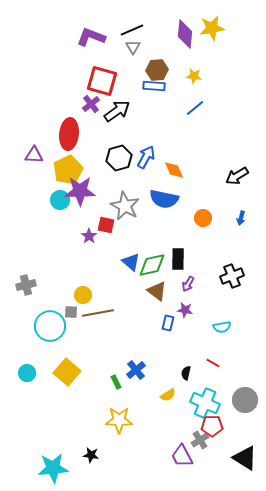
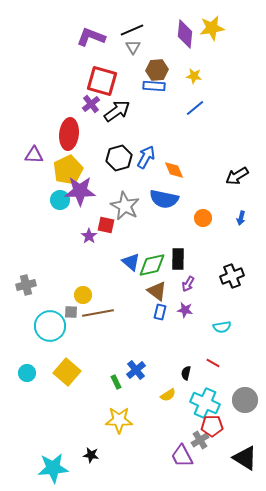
blue rectangle at (168, 323): moved 8 px left, 11 px up
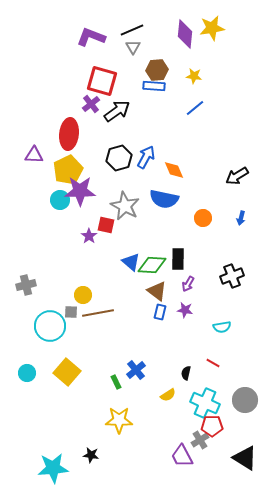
green diamond at (152, 265): rotated 16 degrees clockwise
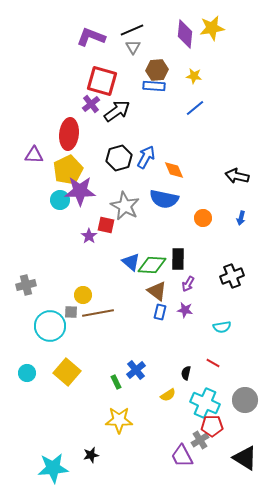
black arrow at (237, 176): rotated 45 degrees clockwise
black star at (91, 455): rotated 21 degrees counterclockwise
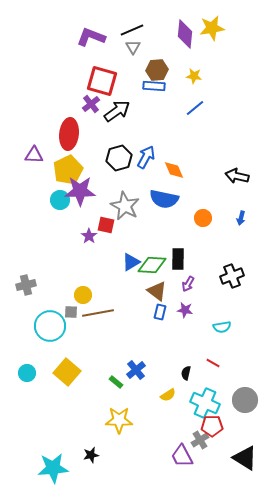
blue triangle at (131, 262): rotated 48 degrees clockwise
green rectangle at (116, 382): rotated 24 degrees counterclockwise
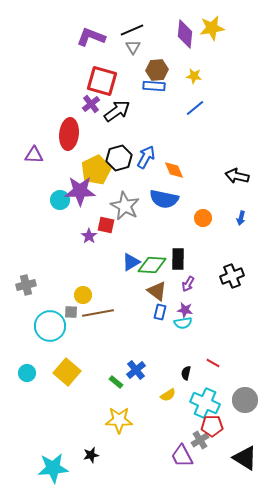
yellow pentagon at (68, 170): moved 28 px right
cyan semicircle at (222, 327): moved 39 px left, 4 px up
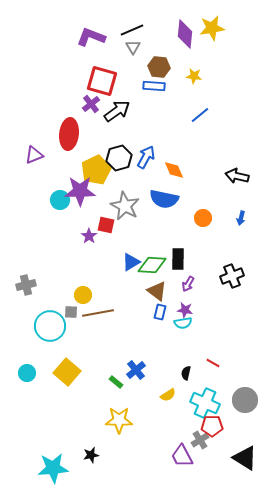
brown hexagon at (157, 70): moved 2 px right, 3 px up; rotated 10 degrees clockwise
blue line at (195, 108): moved 5 px right, 7 px down
purple triangle at (34, 155): rotated 24 degrees counterclockwise
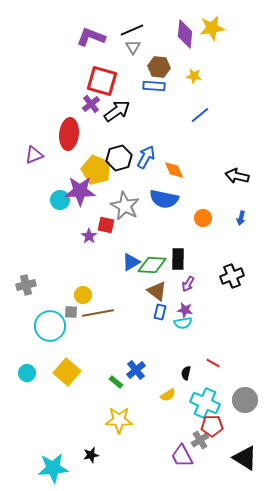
yellow pentagon at (96, 170): rotated 24 degrees counterclockwise
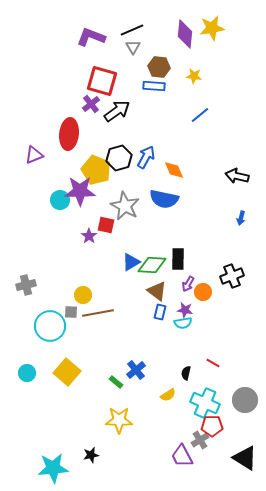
orange circle at (203, 218): moved 74 px down
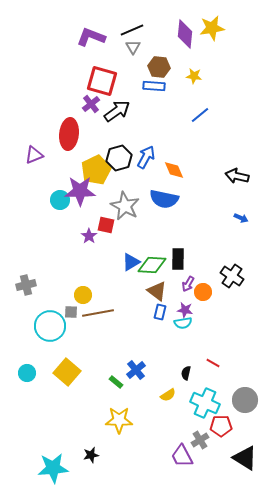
yellow pentagon at (96, 170): rotated 24 degrees clockwise
blue arrow at (241, 218): rotated 80 degrees counterclockwise
black cross at (232, 276): rotated 35 degrees counterclockwise
red pentagon at (212, 426): moved 9 px right
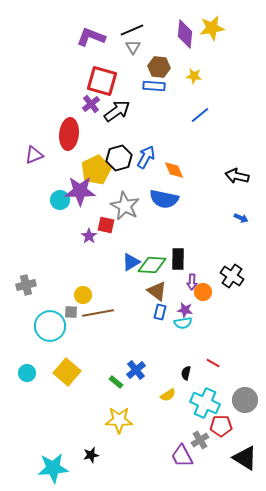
purple arrow at (188, 284): moved 4 px right, 2 px up; rotated 28 degrees counterclockwise
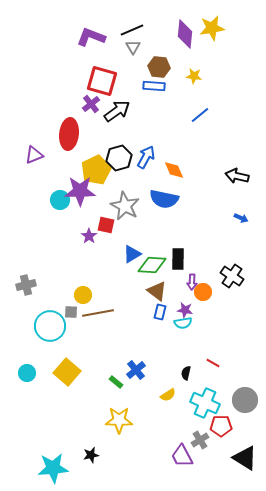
blue triangle at (131, 262): moved 1 px right, 8 px up
